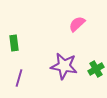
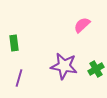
pink semicircle: moved 5 px right, 1 px down
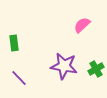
purple line: rotated 60 degrees counterclockwise
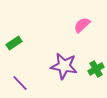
green rectangle: rotated 63 degrees clockwise
purple line: moved 1 px right, 5 px down
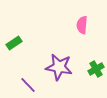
pink semicircle: rotated 42 degrees counterclockwise
purple star: moved 5 px left, 1 px down
purple line: moved 8 px right, 2 px down
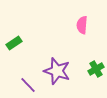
purple star: moved 2 px left, 4 px down; rotated 8 degrees clockwise
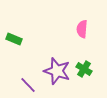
pink semicircle: moved 4 px down
green rectangle: moved 4 px up; rotated 56 degrees clockwise
green cross: moved 12 px left; rotated 28 degrees counterclockwise
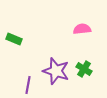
pink semicircle: rotated 78 degrees clockwise
purple star: moved 1 px left
purple line: rotated 54 degrees clockwise
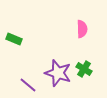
pink semicircle: rotated 96 degrees clockwise
purple star: moved 2 px right, 2 px down
purple line: rotated 60 degrees counterclockwise
